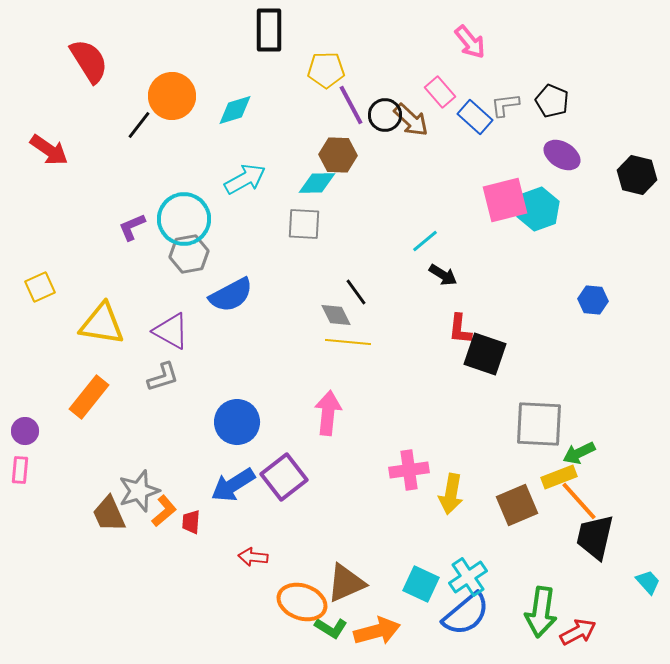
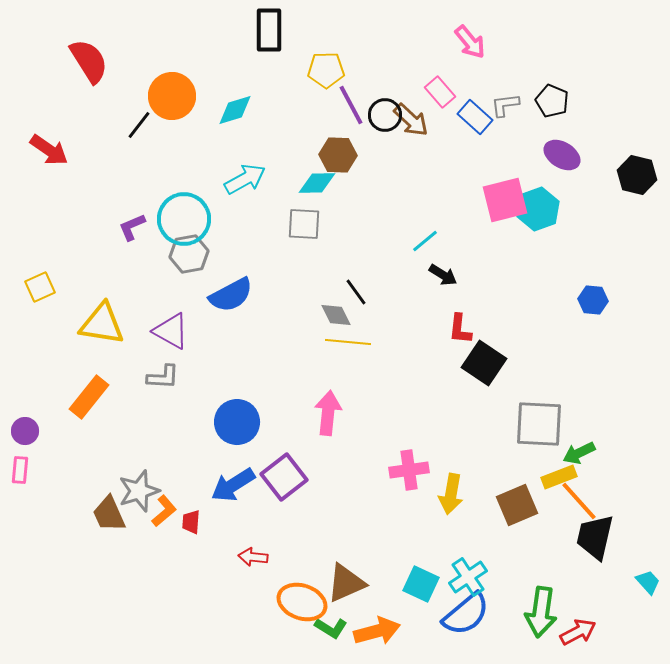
black square at (485, 354): moved 1 px left, 9 px down; rotated 15 degrees clockwise
gray L-shape at (163, 377): rotated 20 degrees clockwise
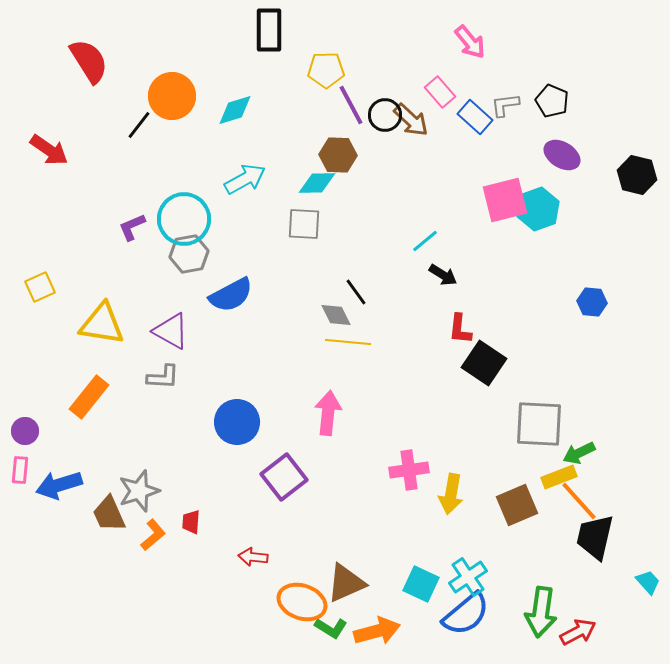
blue hexagon at (593, 300): moved 1 px left, 2 px down
blue arrow at (233, 485): moved 174 px left; rotated 15 degrees clockwise
orange L-shape at (164, 511): moved 11 px left, 24 px down
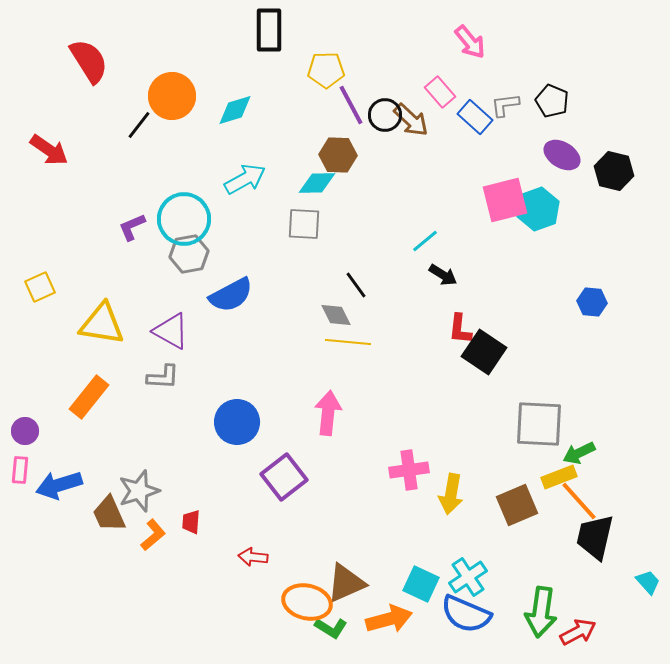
black hexagon at (637, 175): moved 23 px left, 4 px up
black line at (356, 292): moved 7 px up
black square at (484, 363): moved 11 px up
orange ellipse at (302, 602): moved 5 px right; rotated 6 degrees counterclockwise
blue semicircle at (466, 614): rotated 63 degrees clockwise
orange arrow at (377, 631): moved 12 px right, 12 px up
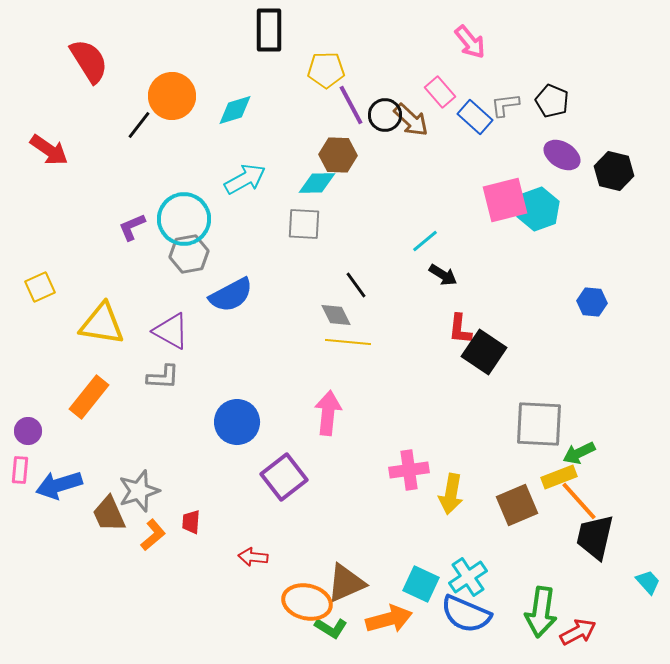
purple circle at (25, 431): moved 3 px right
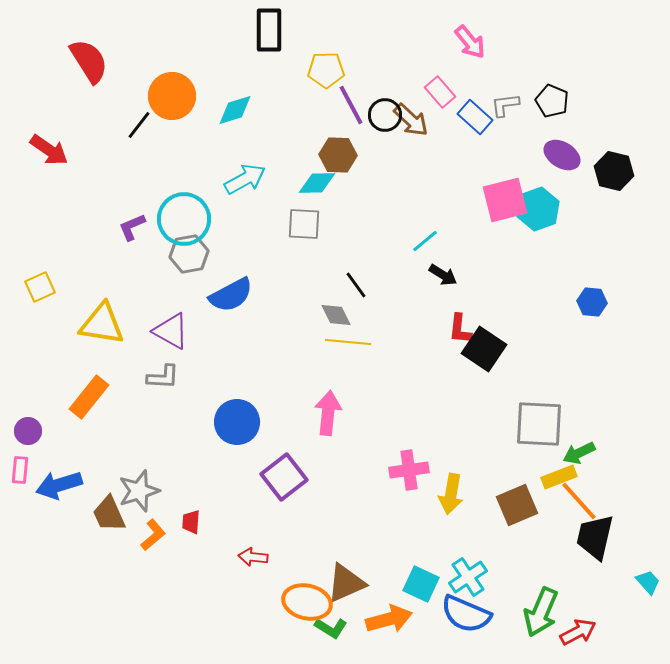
black square at (484, 352): moved 3 px up
green arrow at (541, 612): rotated 15 degrees clockwise
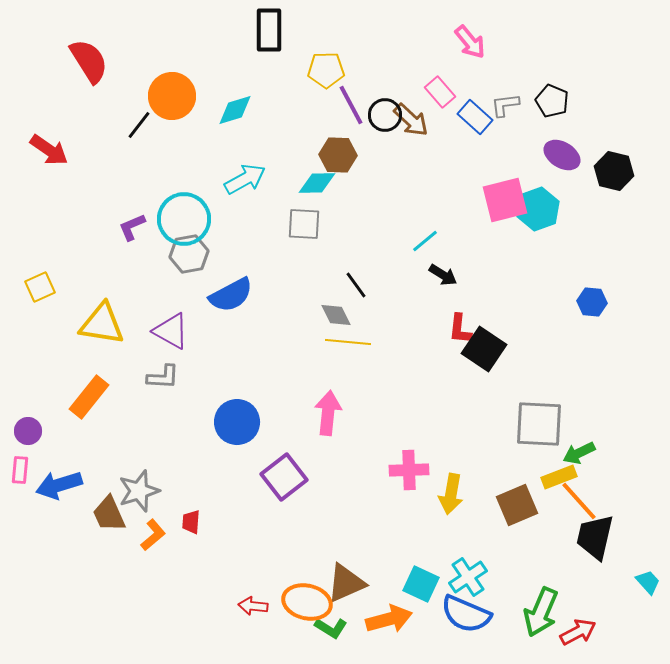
pink cross at (409, 470): rotated 6 degrees clockwise
red arrow at (253, 557): moved 49 px down
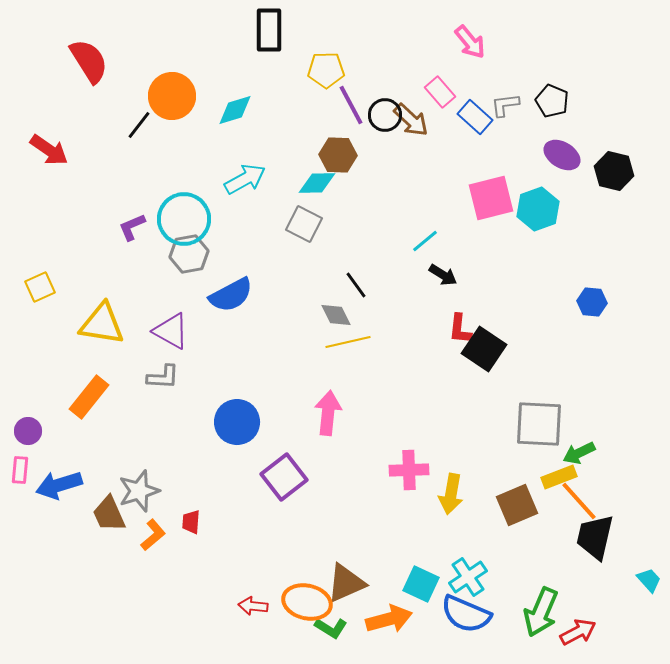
pink square at (505, 200): moved 14 px left, 2 px up
gray square at (304, 224): rotated 24 degrees clockwise
yellow line at (348, 342): rotated 18 degrees counterclockwise
cyan trapezoid at (648, 582): moved 1 px right, 2 px up
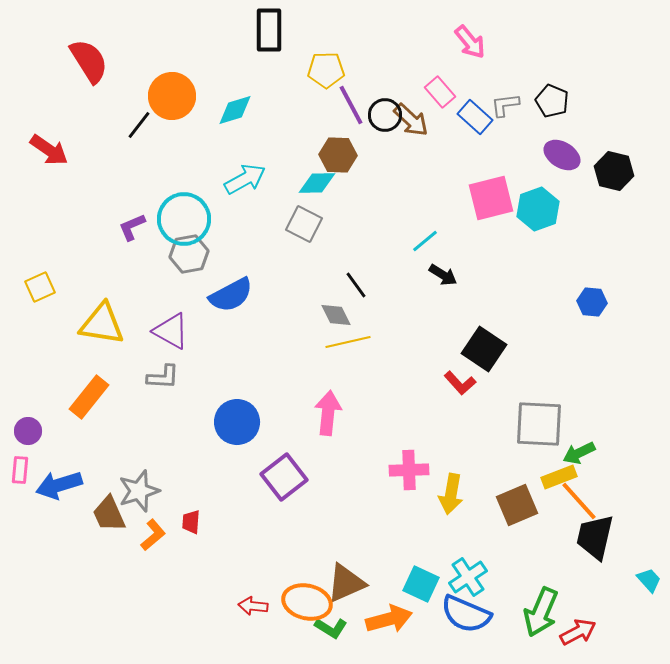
red L-shape at (460, 329): moved 54 px down; rotated 48 degrees counterclockwise
